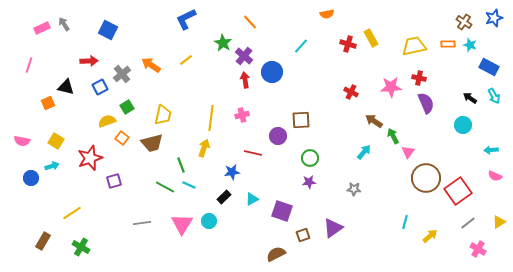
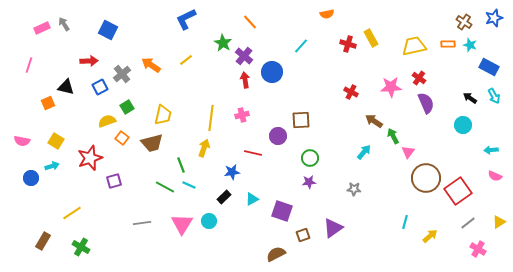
red cross at (419, 78): rotated 24 degrees clockwise
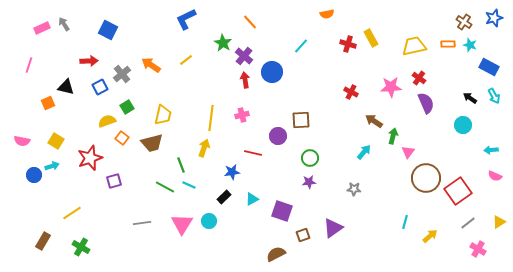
green arrow at (393, 136): rotated 42 degrees clockwise
blue circle at (31, 178): moved 3 px right, 3 px up
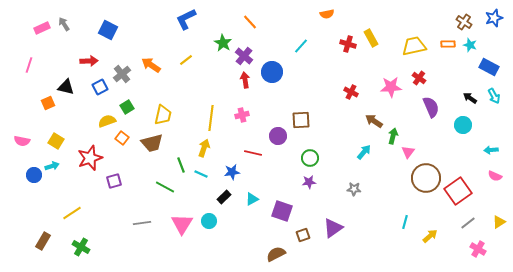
purple semicircle at (426, 103): moved 5 px right, 4 px down
cyan line at (189, 185): moved 12 px right, 11 px up
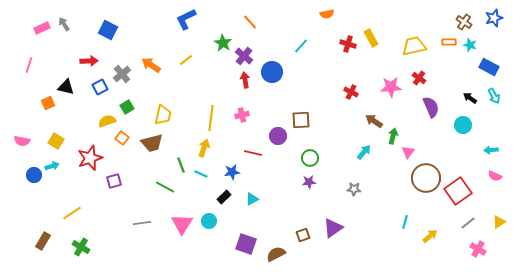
orange rectangle at (448, 44): moved 1 px right, 2 px up
purple square at (282, 211): moved 36 px left, 33 px down
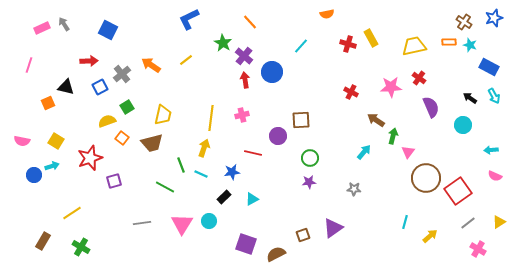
blue L-shape at (186, 19): moved 3 px right
brown arrow at (374, 121): moved 2 px right, 1 px up
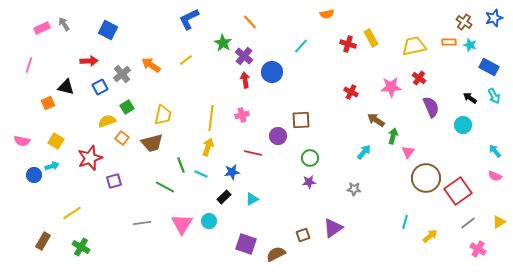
yellow arrow at (204, 148): moved 4 px right, 1 px up
cyan arrow at (491, 150): moved 4 px right, 1 px down; rotated 56 degrees clockwise
